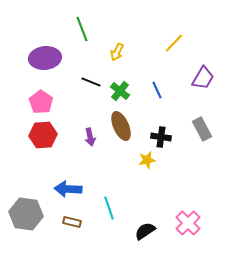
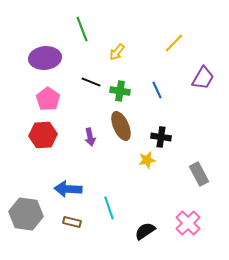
yellow arrow: rotated 12 degrees clockwise
green cross: rotated 30 degrees counterclockwise
pink pentagon: moved 7 px right, 3 px up
gray rectangle: moved 3 px left, 45 px down
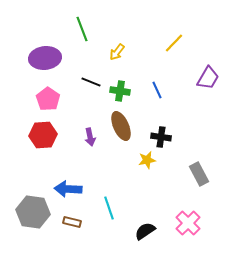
purple trapezoid: moved 5 px right
gray hexagon: moved 7 px right, 2 px up
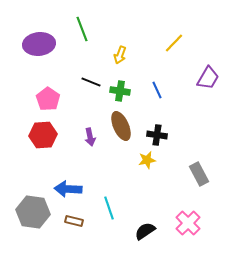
yellow arrow: moved 3 px right, 3 px down; rotated 18 degrees counterclockwise
purple ellipse: moved 6 px left, 14 px up
black cross: moved 4 px left, 2 px up
brown rectangle: moved 2 px right, 1 px up
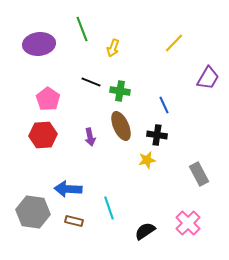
yellow arrow: moved 7 px left, 7 px up
blue line: moved 7 px right, 15 px down
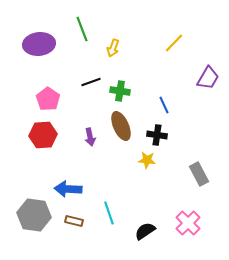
black line: rotated 42 degrees counterclockwise
yellow star: rotated 18 degrees clockwise
cyan line: moved 5 px down
gray hexagon: moved 1 px right, 3 px down
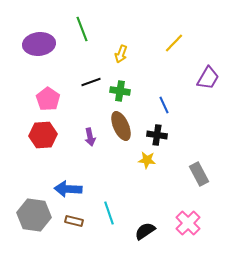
yellow arrow: moved 8 px right, 6 px down
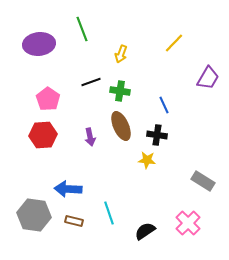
gray rectangle: moved 4 px right, 7 px down; rotated 30 degrees counterclockwise
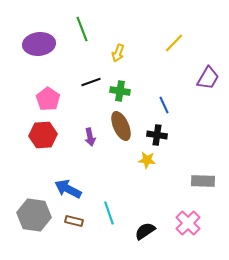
yellow arrow: moved 3 px left, 1 px up
gray rectangle: rotated 30 degrees counterclockwise
blue arrow: rotated 24 degrees clockwise
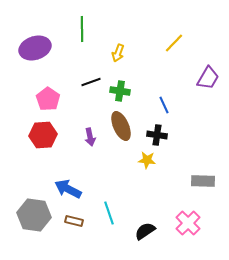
green line: rotated 20 degrees clockwise
purple ellipse: moved 4 px left, 4 px down; rotated 12 degrees counterclockwise
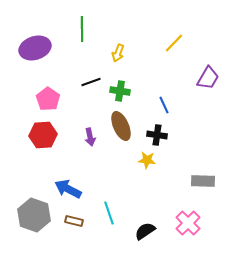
gray hexagon: rotated 12 degrees clockwise
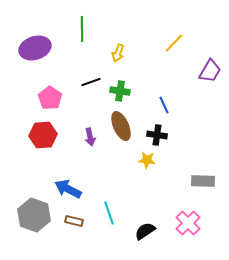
purple trapezoid: moved 2 px right, 7 px up
pink pentagon: moved 2 px right, 1 px up
